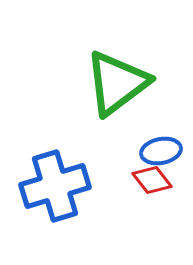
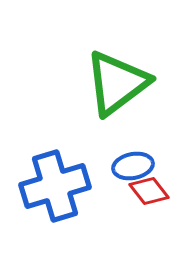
blue ellipse: moved 28 px left, 15 px down
red diamond: moved 3 px left, 11 px down
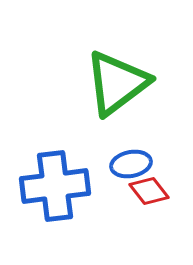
blue ellipse: moved 2 px left, 2 px up
blue cross: rotated 10 degrees clockwise
